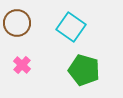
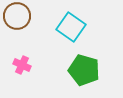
brown circle: moved 7 px up
pink cross: rotated 18 degrees counterclockwise
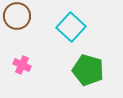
cyan square: rotated 8 degrees clockwise
green pentagon: moved 4 px right
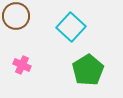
brown circle: moved 1 px left
green pentagon: rotated 24 degrees clockwise
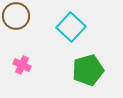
green pentagon: rotated 16 degrees clockwise
